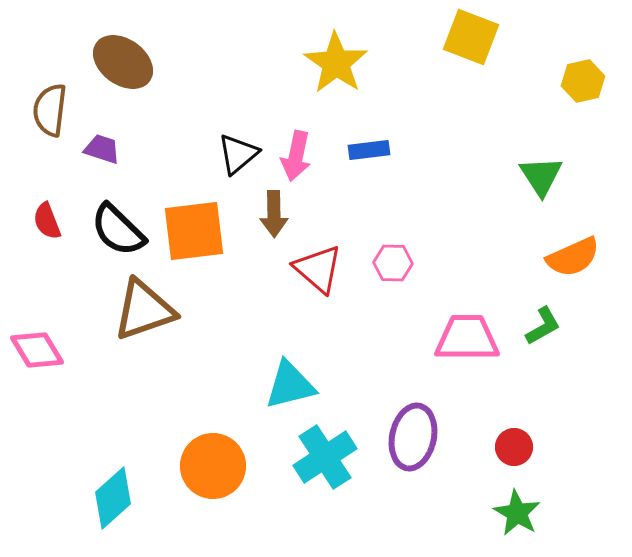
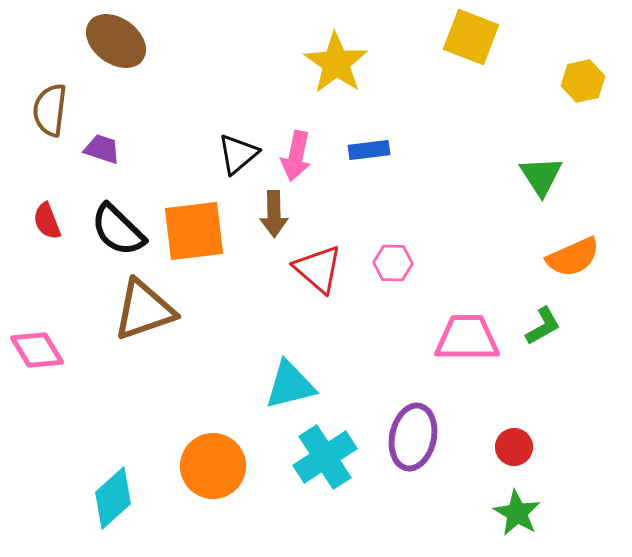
brown ellipse: moved 7 px left, 21 px up
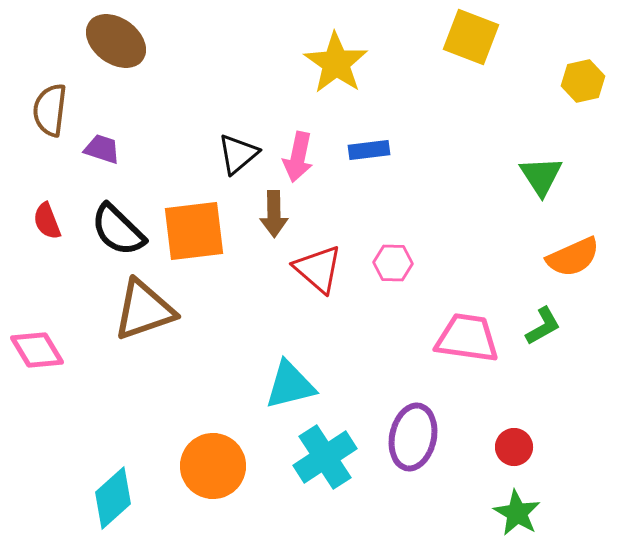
pink arrow: moved 2 px right, 1 px down
pink trapezoid: rotated 8 degrees clockwise
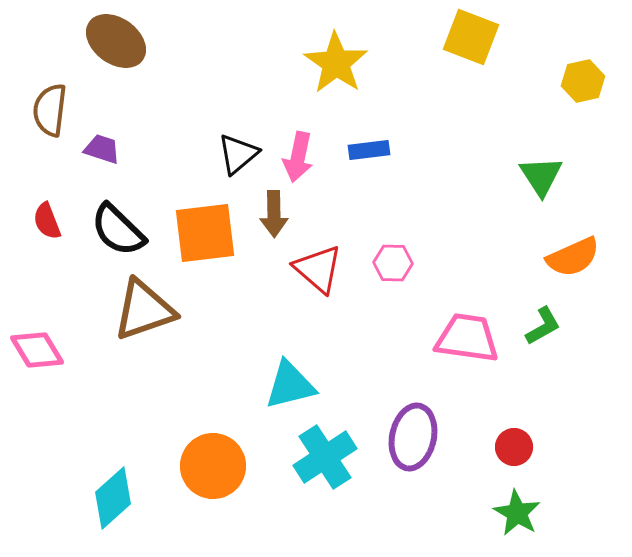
orange square: moved 11 px right, 2 px down
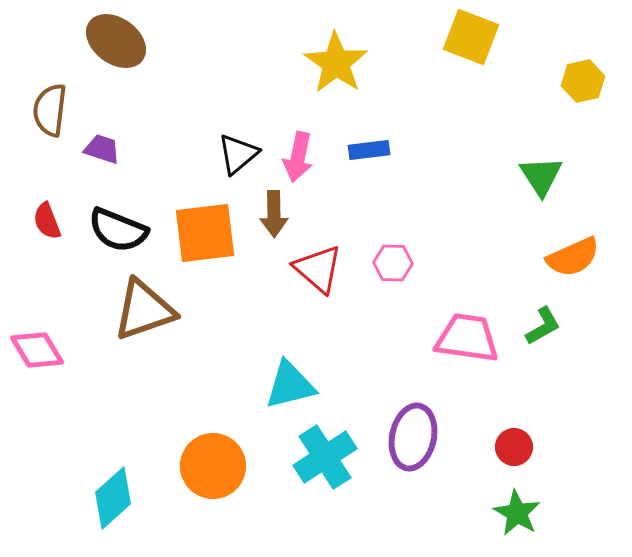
black semicircle: rotated 22 degrees counterclockwise
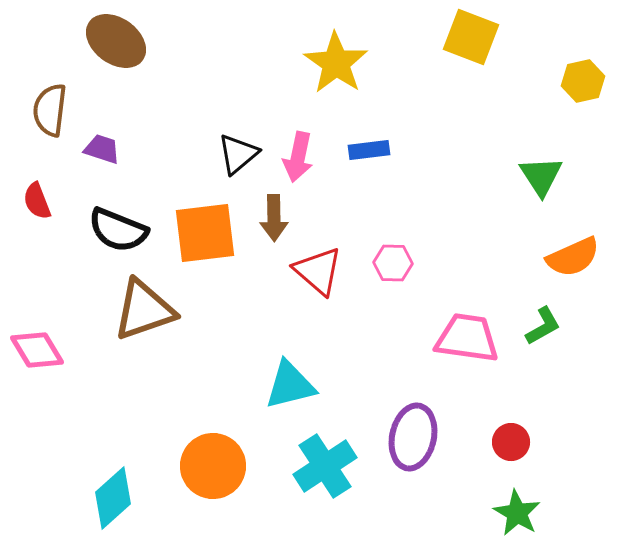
brown arrow: moved 4 px down
red semicircle: moved 10 px left, 20 px up
red triangle: moved 2 px down
red circle: moved 3 px left, 5 px up
cyan cross: moved 9 px down
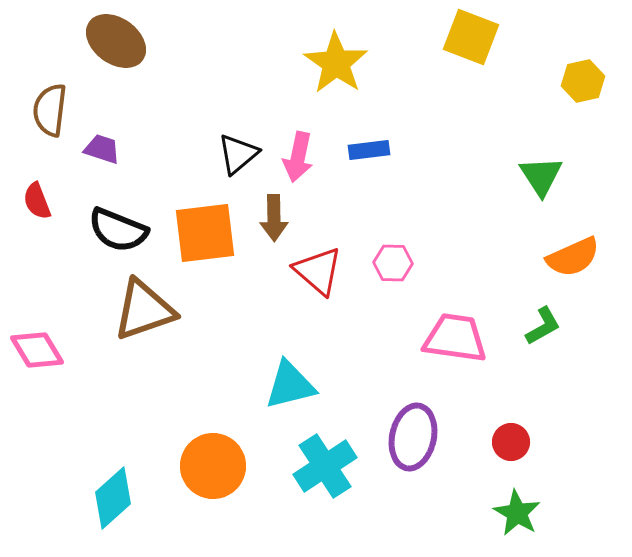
pink trapezoid: moved 12 px left
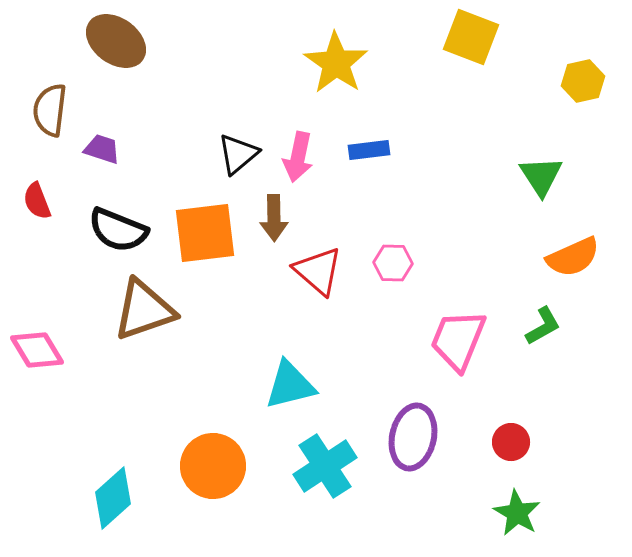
pink trapezoid: moved 3 px right, 2 px down; rotated 76 degrees counterclockwise
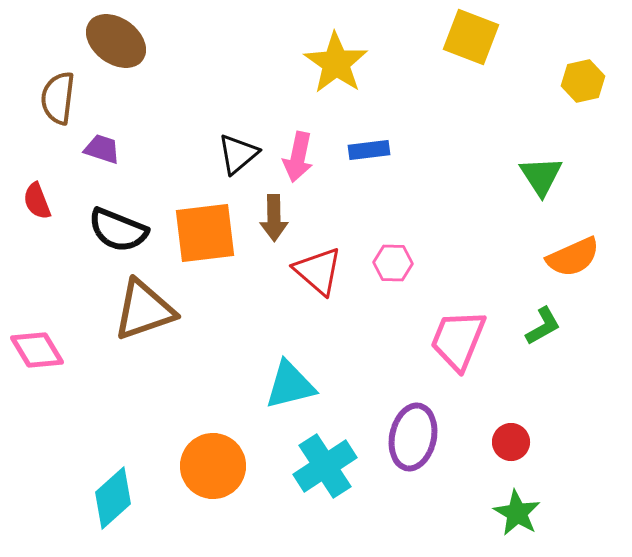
brown semicircle: moved 8 px right, 12 px up
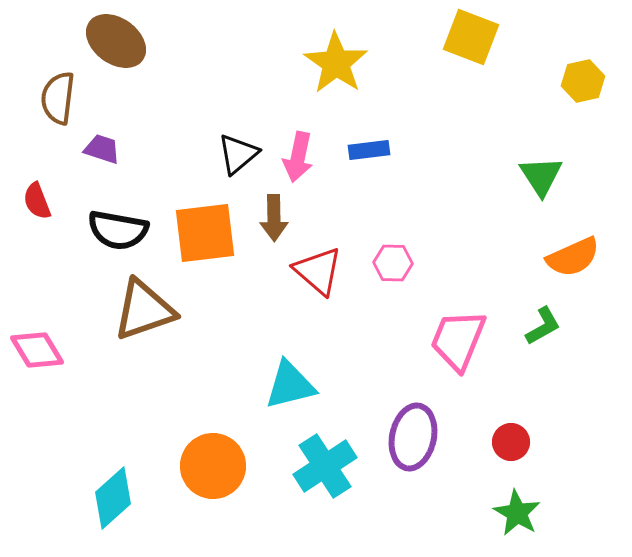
black semicircle: rotated 12 degrees counterclockwise
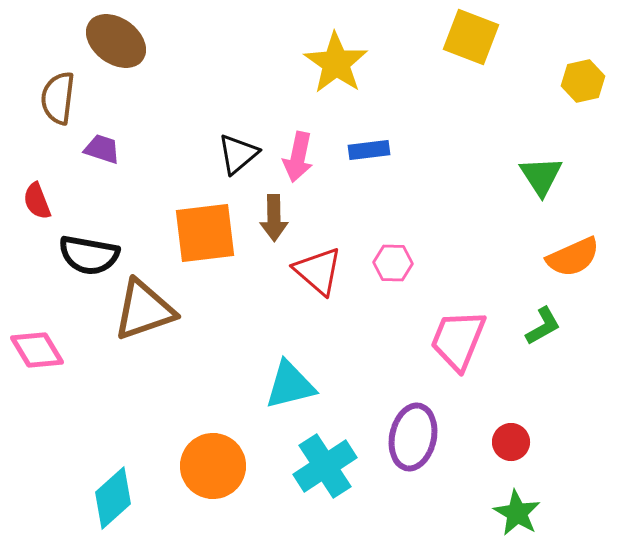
black semicircle: moved 29 px left, 25 px down
